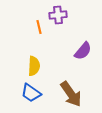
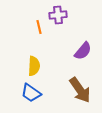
brown arrow: moved 9 px right, 4 px up
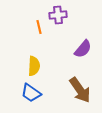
purple semicircle: moved 2 px up
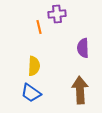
purple cross: moved 1 px left, 1 px up
purple semicircle: moved 1 px up; rotated 138 degrees clockwise
brown arrow: rotated 148 degrees counterclockwise
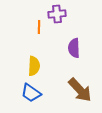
orange line: rotated 16 degrees clockwise
purple semicircle: moved 9 px left
brown arrow: rotated 140 degrees clockwise
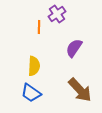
purple cross: rotated 30 degrees counterclockwise
purple semicircle: rotated 36 degrees clockwise
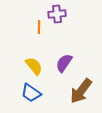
purple cross: rotated 30 degrees clockwise
purple semicircle: moved 10 px left, 15 px down
yellow semicircle: rotated 42 degrees counterclockwise
brown arrow: moved 1 px right, 1 px down; rotated 80 degrees clockwise
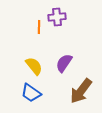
purple cross: moved 3 px down
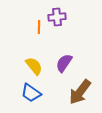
brown arrow: moved 1 px left, 1 px down
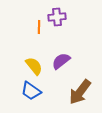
purple semicircle: moved 3 px left, 2 px up; rotated 18 degrees clockwise
blue trapezoid: moved 2 px up
